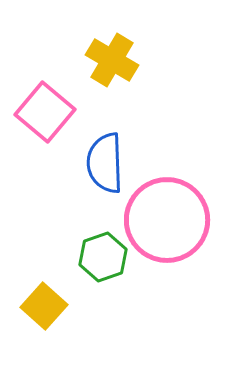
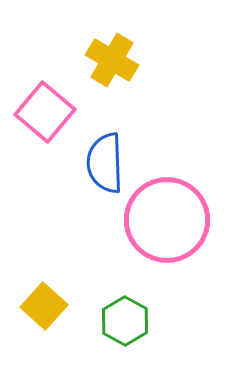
green hexagon: moved 22 px right, 64 px down; rotated 12 degrees counterclockwise
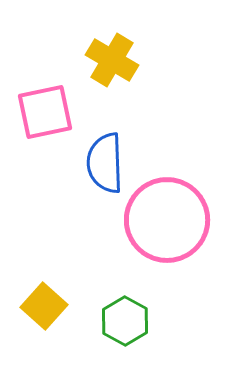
pink square: rotated 38 degrees clockwise
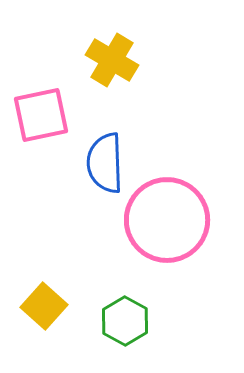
pink square: moved 4 px left, 3 px down
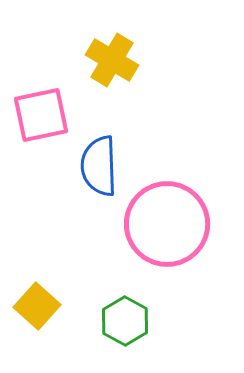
blue semicircle: moved 6 px left, 3 px down
pink circle: moved 4 px down
yellow square: moved 7 px left
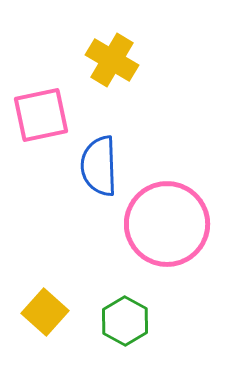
yellow square: moved 8 px right, 6 px down
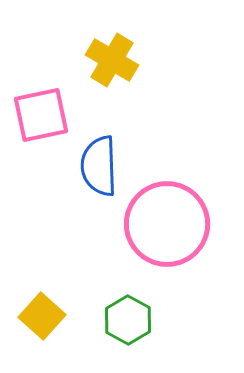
yellow square: moved 3 px left, 4 px down
green hexagon: moved 3 px right, 1 px up
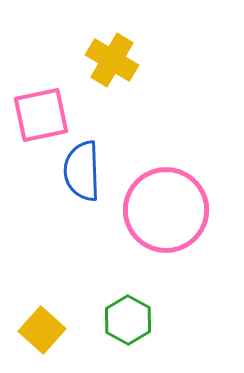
blue semicircle: moved 17 px left, 5 px down
pink circle: moved 1 px left, 14 px up
yellow square: moved 14 px down
